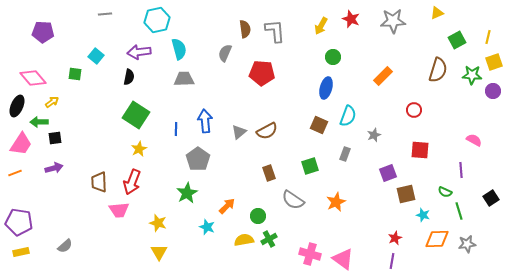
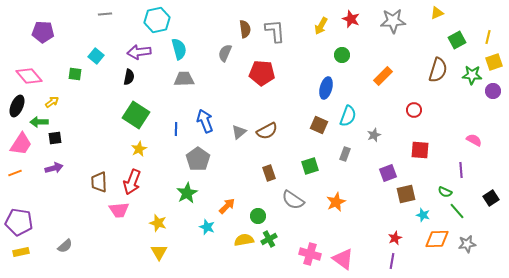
green circle at (333, 57): moved 9 px right, 2 px up
pink diamond at (33, 78): moved 4 px left, 2 px up
blue arrow at (205, 121): rotated 15 degrees counterclockwise
green line at (459, 211): moved 2 px left; rotated 24 degrees counterclockwise
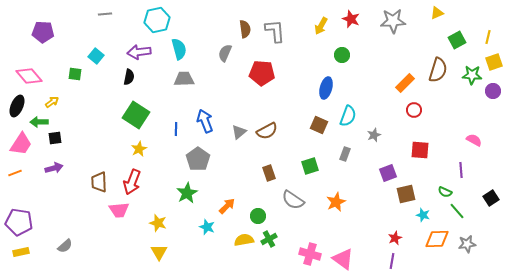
orange rectangle at (383, 76): moved 22 px right, 7 px down
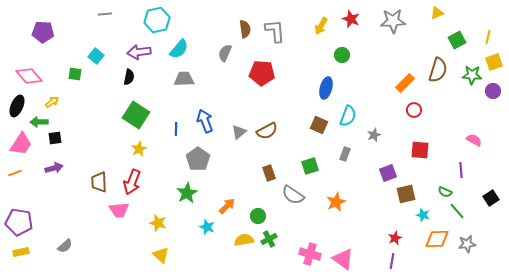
cyan semicircle at (179, 49): rotated 55 degrees clockwise
gray semicircle at (293, 200): moved 5 px up
yellow triangle at (159, 252): moved 2 px right, 3 px down; rotated 18 degrees counterclockwise
